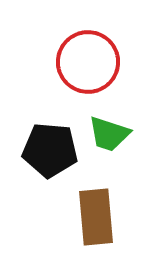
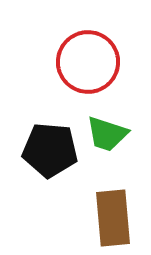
green trapezoid: moved 2 px left
brown rectangle: moved 17 px right, 1 px down
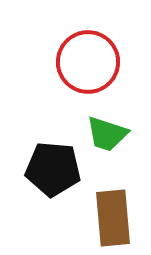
black pentagon: moved 3 px right, 19 px down
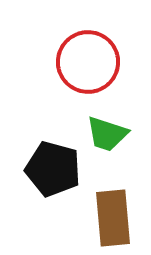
black pentagon: rotated 10 degrees clockwise
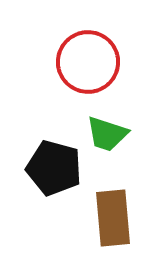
black pentagon: moved 1 px right, 1 px up
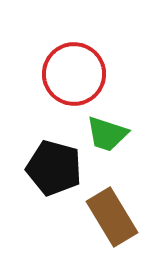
red circle: moved 14 px left, 12 px down
brown rectangle: moved 1 px left, 1 px up; rotated 26 degrees counterclockwise
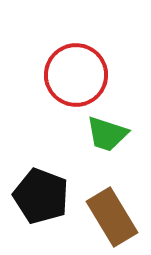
red circle: moved 2 px right, 1 px down
black pentagon: moved 13 px left, 28 px down; rotated 6 degrees clockwise
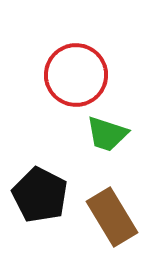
black pentagon: moved 1 px left, 1 px up; rotated 6 degrees clockwise
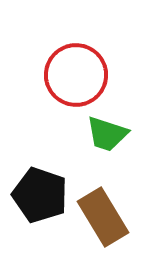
black pentagon: rotated 8 degrees counterclockwise
brown rectangle: moved 9 px left
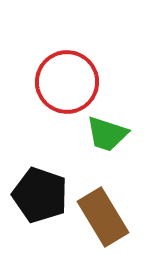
red circle: moved 9 px left, 7 px down
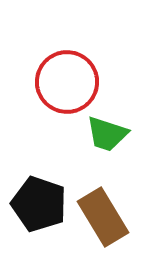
black pentagon: moved 1 px left, 9 px down
